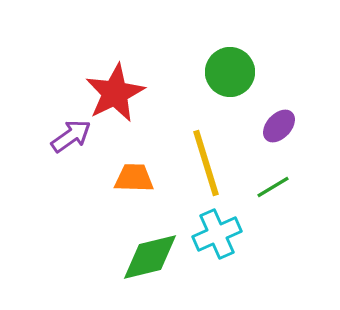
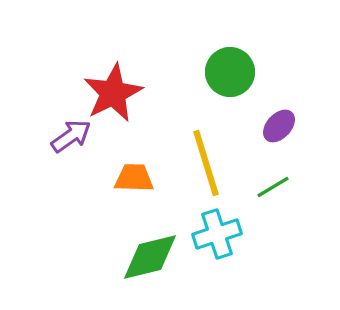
red star: moved 2 px left
cyan cross: rotated 6 degrees clockwise
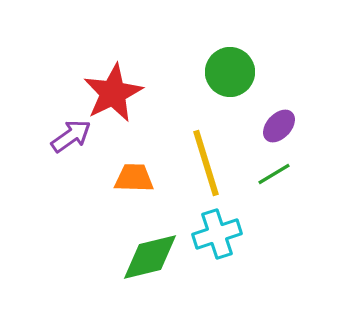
green line: moved 1 px right, 13 px up
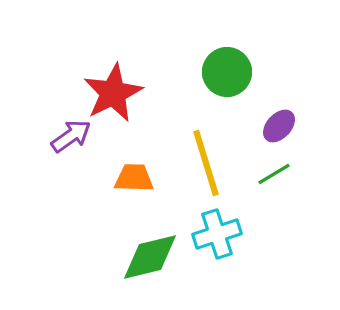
green circle: moved 3 px left
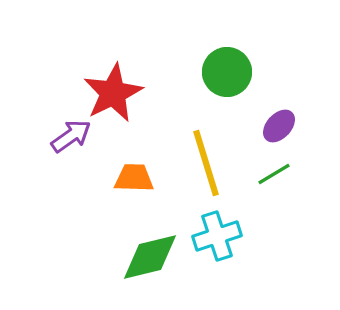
cyan cross: moved 2 px down
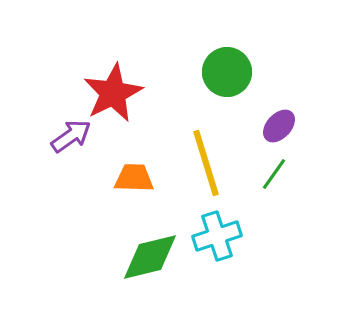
green line: rotated 24 degrees counterclockwise
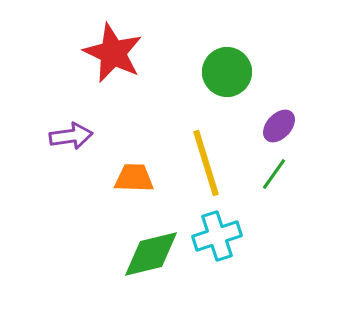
red star: moved 40 px up; rotated 20 degrees counterclockwise
purple arrow: rotated 27 degrees clockwise
green diamond: moved 1 px right, 3 px up
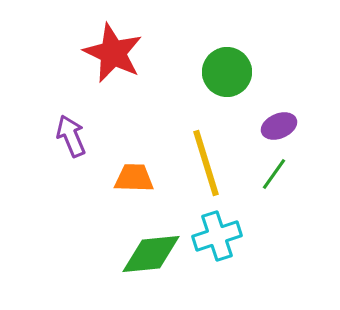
purple ellipse: rotated 24 degrees clockwise
purple arrow: rotated 105 degrees counterclockwise
green diamond: rotated 8 degrees clockwise
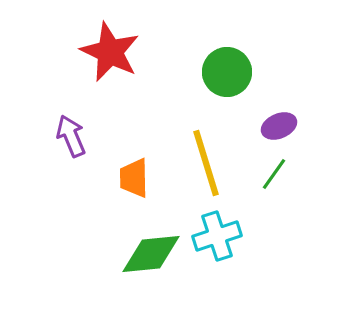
red star: moved 3 px left, 1 px up
orange trapezoid: rotated 93 degrees counterclockwise
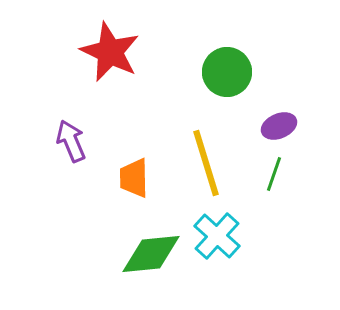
purple arrow: moved 5 px down
green line: rotated 16 degrees counterclockwise
cyan cross: rotated 30 degrees counterclockwise
